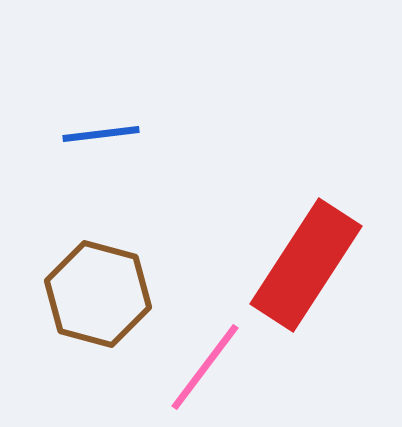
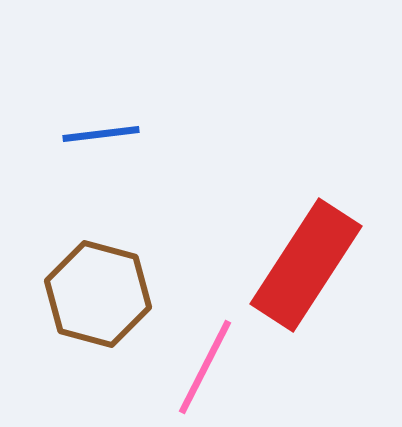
pink line: rotated 10 degrees counterclockwise
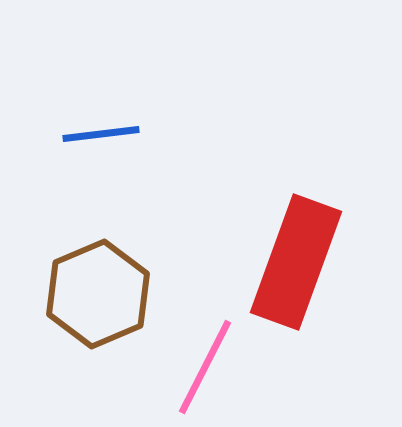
red rectangle: moved 10 px left, 3 px up; rotated 13 degrees counterclockwise
brown hexagon: rotated 22 degrees clockwise
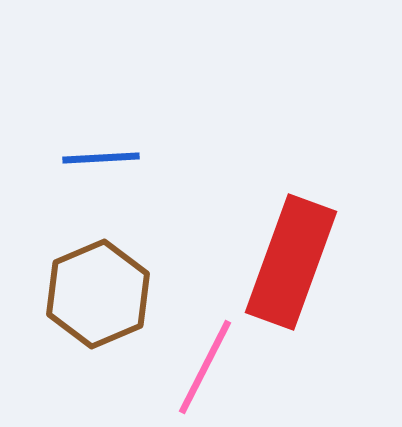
blue line: moved 24 px down; rotated 4 degrees clockwise
red rectangle: moved 5 px left
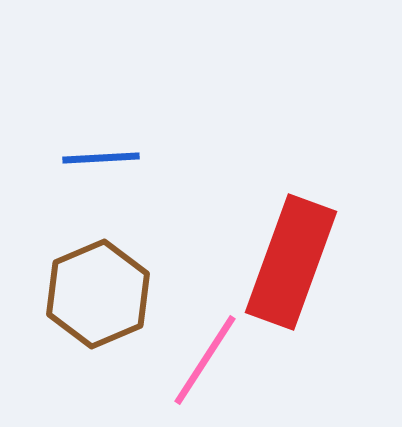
pink line: moved 7 px up; rotated 6 degrees clockwise
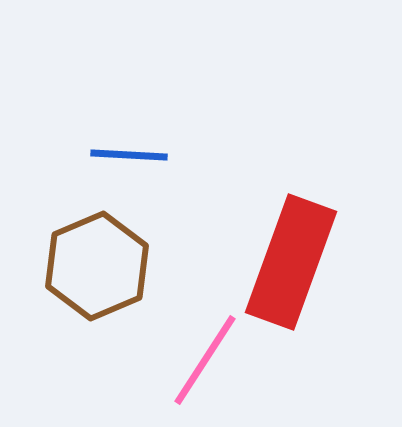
blue line: moved 28 px right, 3 px up; rotated 6 degrees clockwise
brown hexagon: moved 1 px left, 28 px up
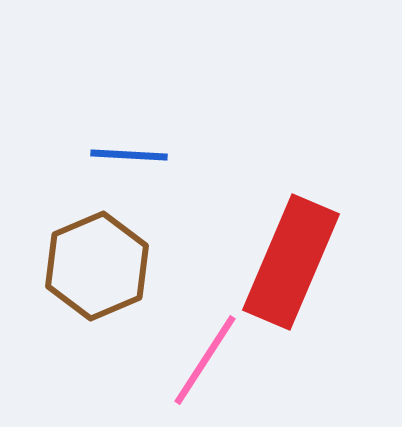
red rectangle: rotated 3 degrees clockwise
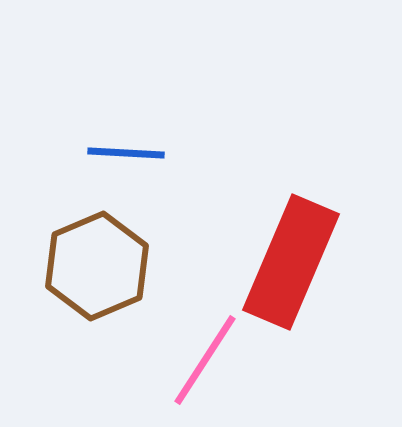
blue line: moved 3 px left, 2 px up
